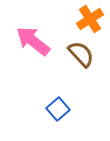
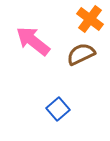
orange cross: rotated 20 degrees counterclockwise
brown semicircle: rotated 72 degrees counterclockwise
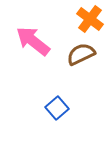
blue square: moved 1 px left, 1 px up
